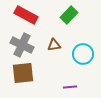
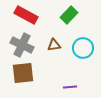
cyan circle: moved 6 px up
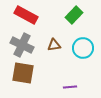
green rectangle: moved 5 px right
brown square: rotated 15 degrees clockwise
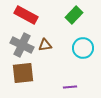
brown triangle: moved 9 px left
brown square: rotated 15 degrees counterclockwise
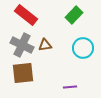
red rectangle: rotated 10 degrees clockwise
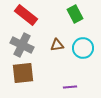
green rectangle: moved 1 px right, 1 px up; rotated 72 degrees counterclockwise
brown triangle: moved 12 px right
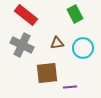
brown triangle: moved 2 px up
brown square: moved 24 px right
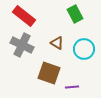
red rectangle: moved 2 px left, 1 px down
brown triangle: rotated 40 degrees clockwise
cyan circle: moved 1 px right, 1 px down
brown square: moved 2 px right; rotated 25 degrees clockwise
purple line: moved 2 px right
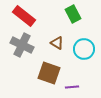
green rectangle: moved 2 px left
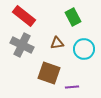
green rectangle: moved 3 px down
brown triangle: rotated 40 degrees counterclockwise
